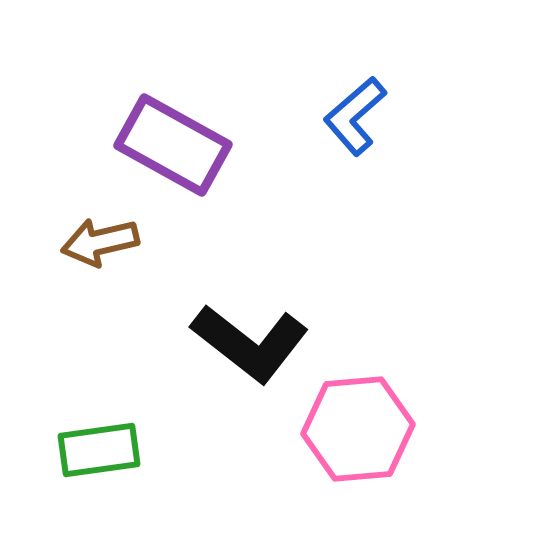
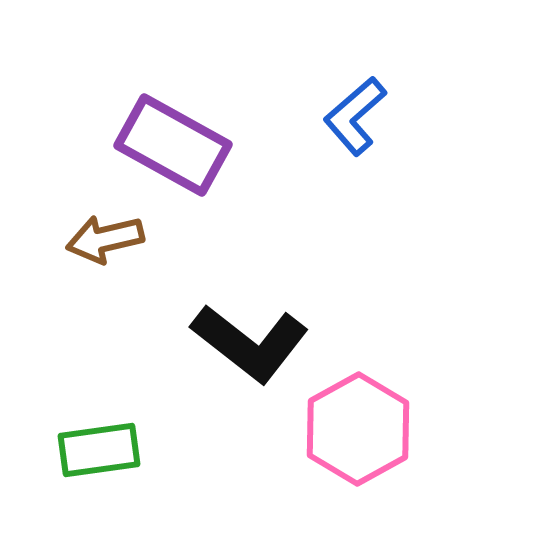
brown arrow: moved 5 px right, 3 px up
pink hexagon: rotated 24 degrees counterclockwise
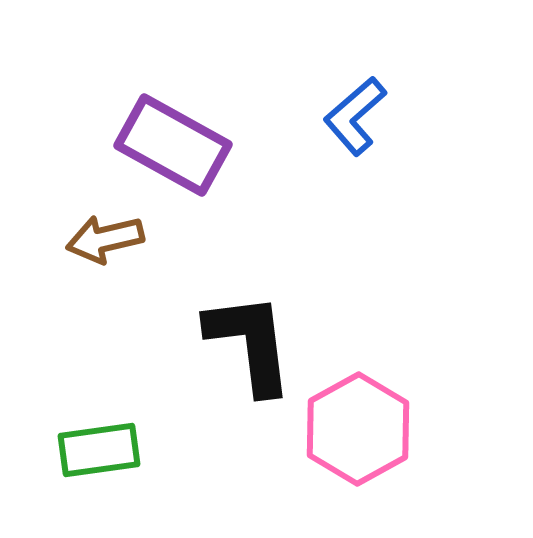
black L-shape: rotated 135 degrees counterclockwise
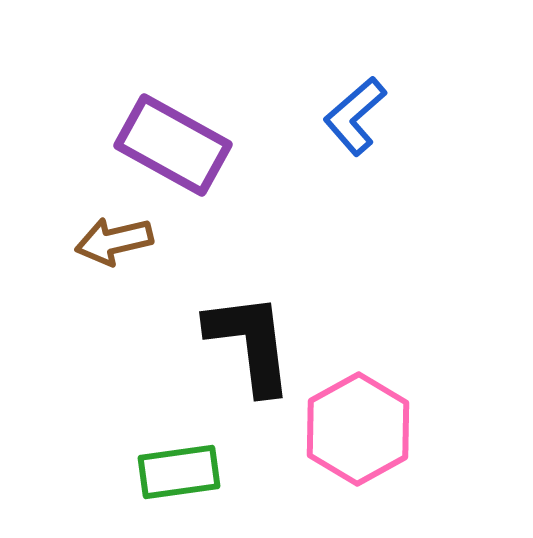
brown arrow: moved 9 px right, 2 px down
green rectangle: moved 80 px right, 22 px down
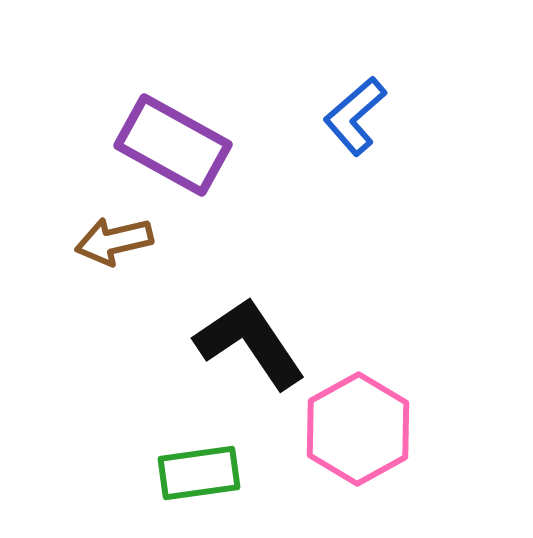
black L-shape: rotated 27 degrees counterclockwise
green rectangle: moved 20 px right, 1 px down
